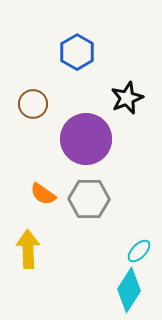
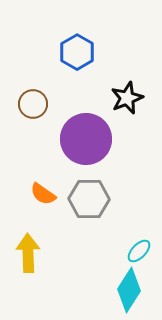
yellow arrow: moved 4 px down
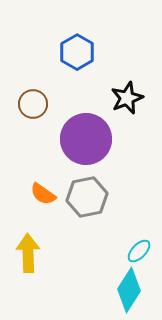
gray hexagon: moved 2 px left, 2 px up; rotated 12 degrees counterclockwise
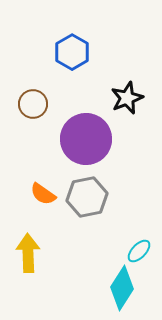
blue hexagon: moved 5 px left
cyan diamond: moved 7 px left, 2 px up
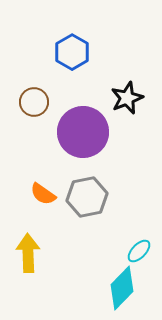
brown circle: moved 1 px right, 2 px up
purple circle: moved 3 px left, 7 px up
cyan diamond: rotated 12 degrees clockwise
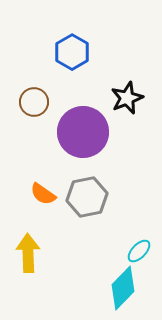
cyan diamond: moved 1 px right
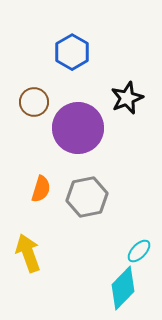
purple circle: moved 5 px left, 4 px up
orange semicircle: moved 2 px left, 5 px up; rotated 108 degrees counterclockwise
yellow arrow: rotated 18 degrees counterclockwise
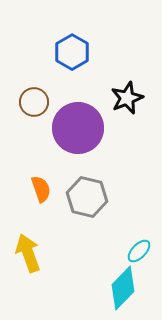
orange semicircle: rotated 36 degrees counterclockwise
gray hexagon: rotated 24 degrees clockwise
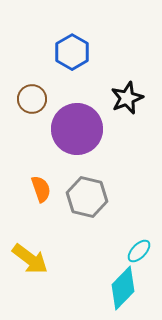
brown circle: moved 2 px left, 3 px up
purple circle: moved 1 px left, 1 px down
yellow arrow: moved 2 px right, 6 px down; rotated 147 degrees clockwise
